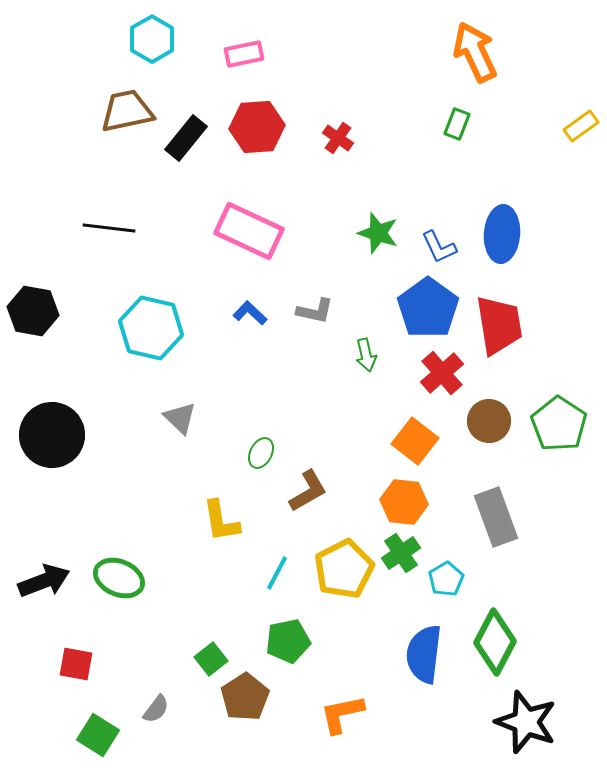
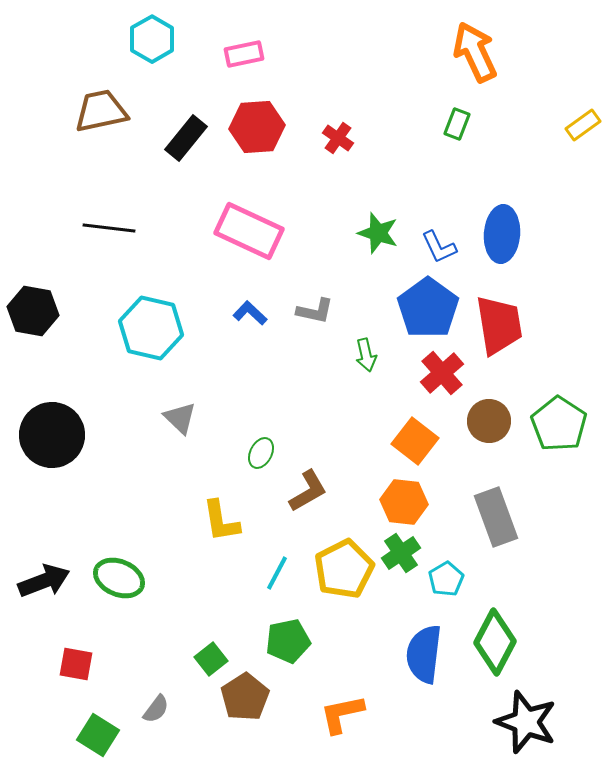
brown trapezoid at (127, 111): moved 26 px left
yellow rectangle at (581, 126): moved 2 px right, 1 px up
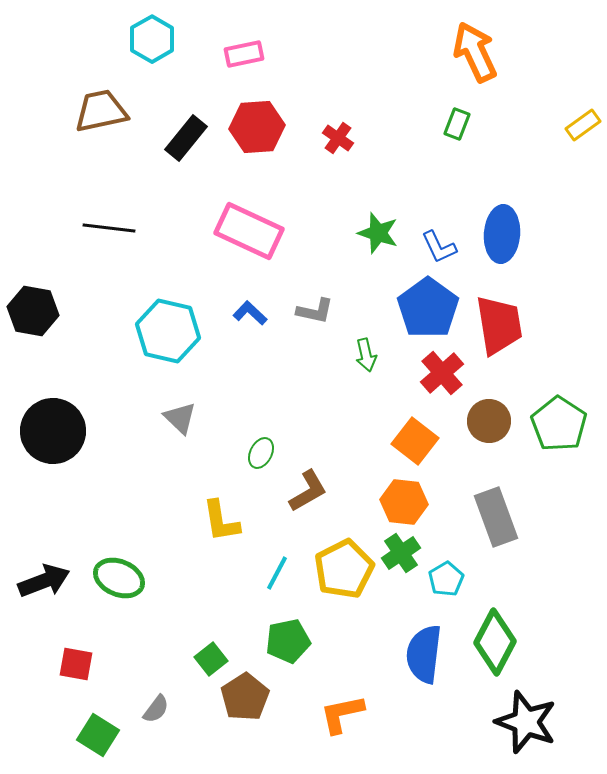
cyan hexagon at (151, 328): moved 17 px right, 3 px down
black circle at (52, 435): moved 1 px right, 4 px up
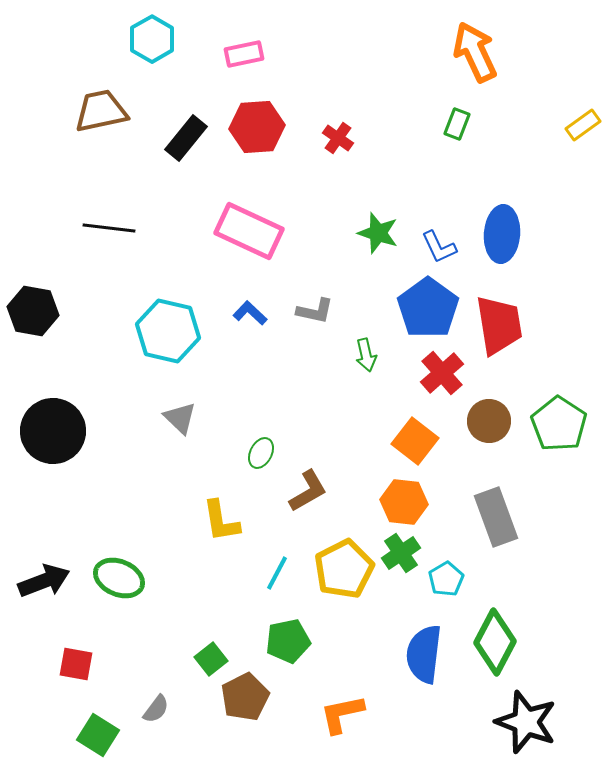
brown pentagon at (245, 697): rotated 6 degrees clockwise
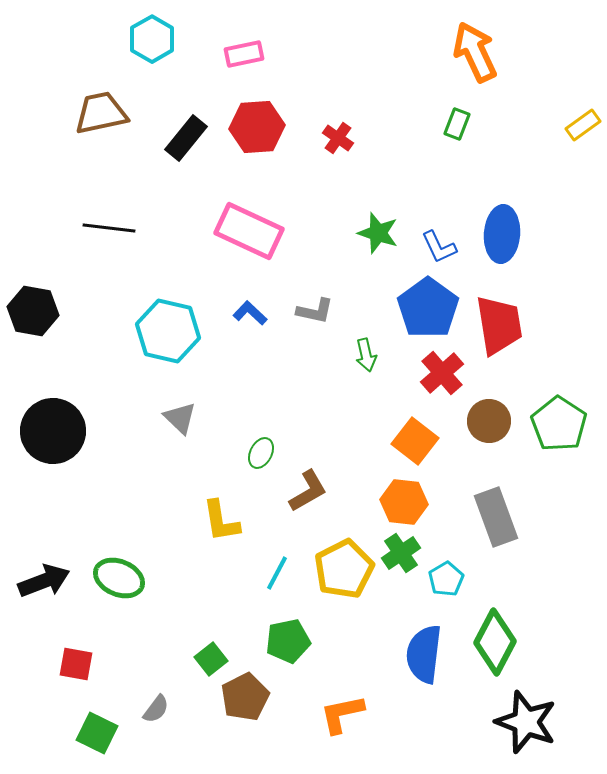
brown trapezoid at (101, 111): moved 2 px down
green square at (98, 735): moved 1 px left, 2 px up; rotated 6 degrees counterclockwise
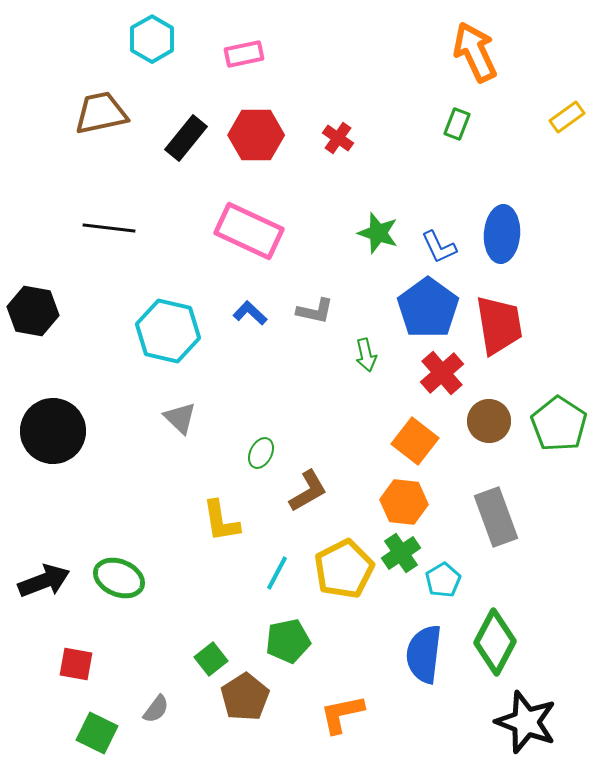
yellow rectangle at (583, 125): moved 16 px left, 8 px up
red hexagon at (257, 127): moved 1 px left, 8 px down; rotated 4 degrees clockwise
cyan pentagon at (446, 579): moved 3 px left, 1 px down
brown pentagon at (245, 697): rotated 6 degrees counterclockwise
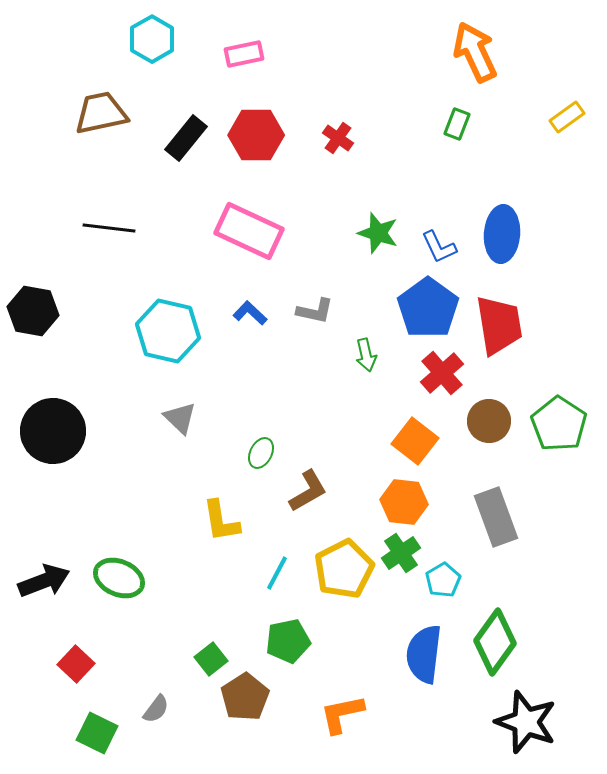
green diamond at (495, 642): rotated 8 degrees clockwise
red square at (76, 664): rotated 33 degrees clockwise
